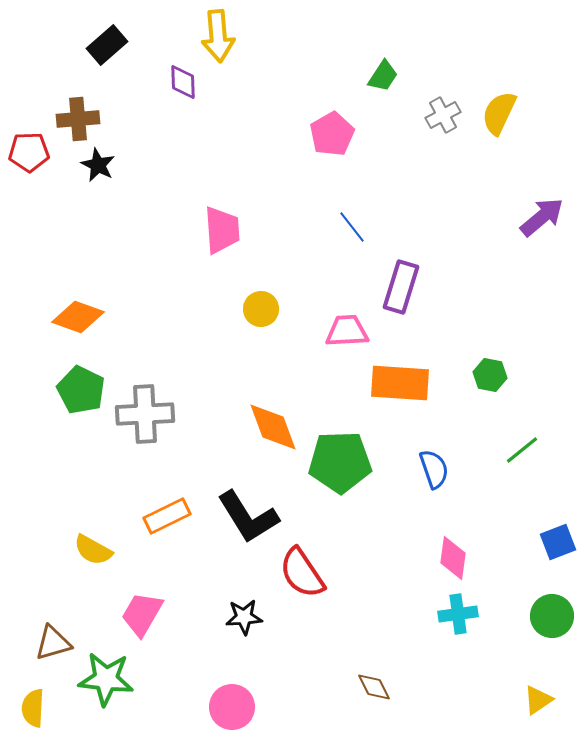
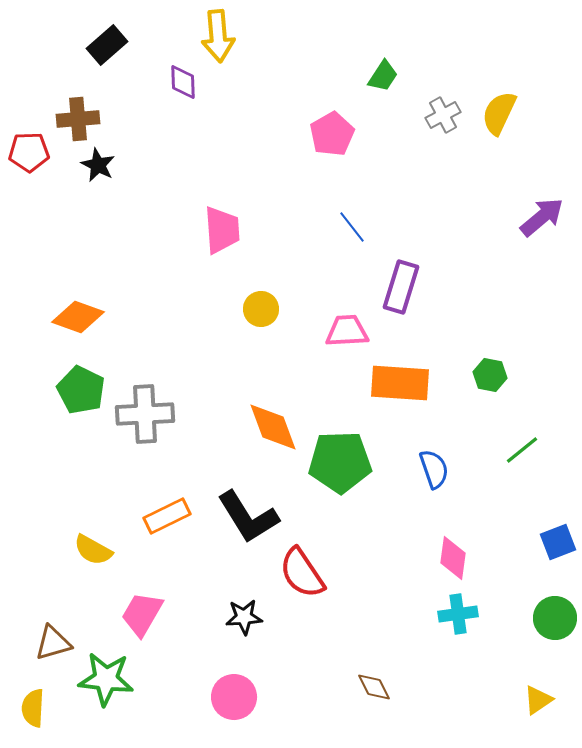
green circle at (552, 616): moved 3 px right, 2 px down
pink circle at (232, 707): moved 2 px right, 10 px up
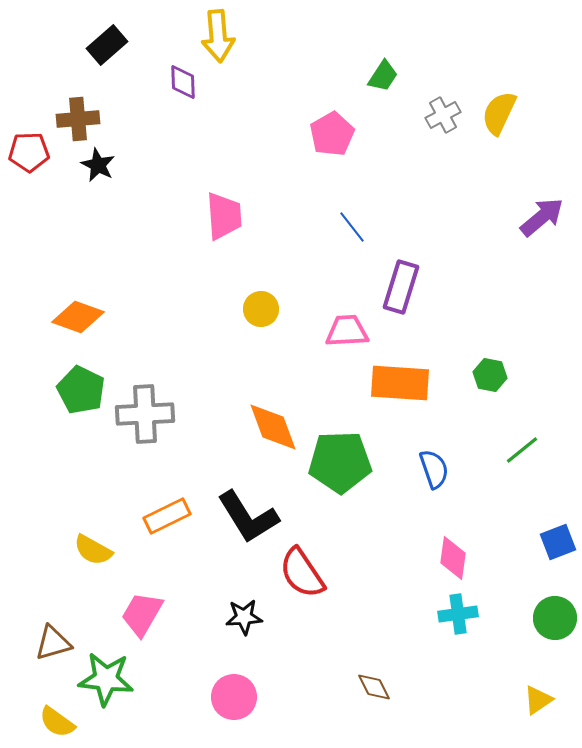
pink trapezoid at (222, 230): moved 2 px right, 14 px up
yellow semicircle at (33, 708): moved 24 px right, 14 px down; rotated 57 degrees counterclockwise
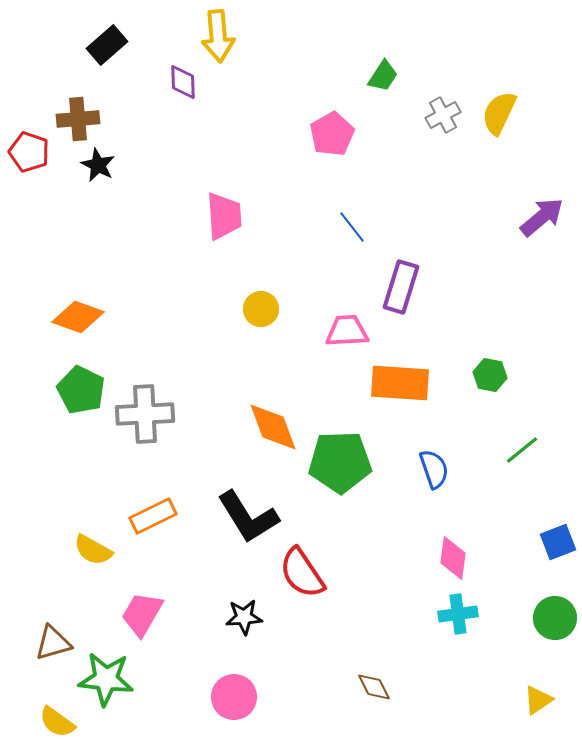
red pentagon at (29, 152): rotated 21 degrees clockwise
orange rectangle at (167, 516): moved 14 px left
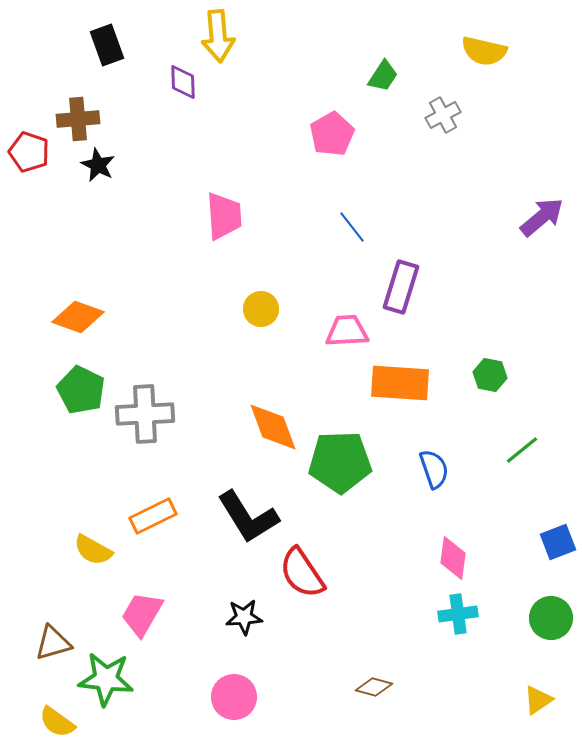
black rectangle at (107, 45): rotated 69 degrees counterclockwise
yellow semicircle at (499, 113): moved 15 px left, 62 px up; rotated 102 degrees counterclockwise
green circle at (555, 618): moved 4 px left
brown diamond at (374, 687): rotated 48 degrees counterclockwise
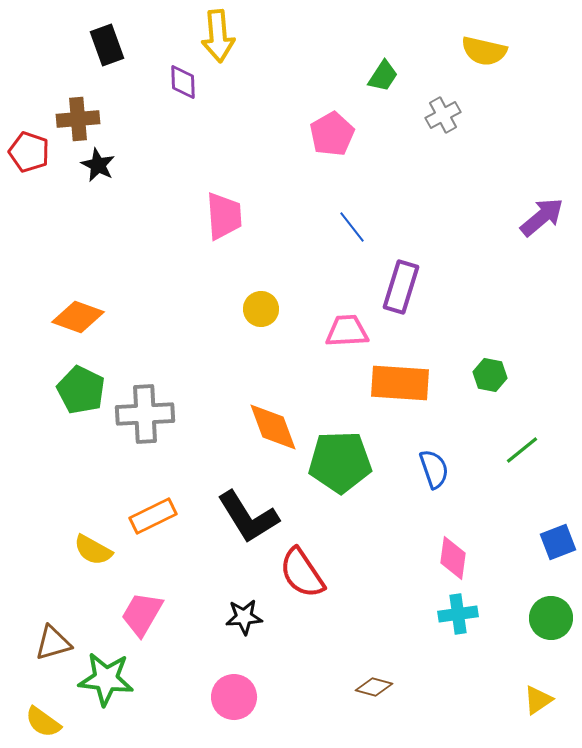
yellow semicircle at (57, 722): moved 14 px left
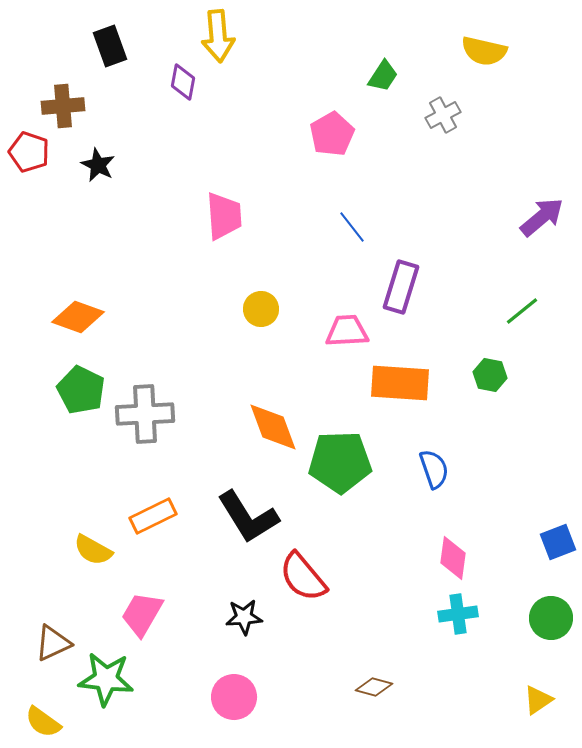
black rectangle at (107, 45): moved 3 px right, 1 px down
purple diamond at (183, 82): rotated 12 degrees clockwise
brown cross at (78, 119): moved 15 px left, 13 px up
green line at (522, 450): moved 139 px up
red semicircle at (302, 573): moved 1 px right, 4 px down; rotated 6 degrees counterclockwise
brown triangle at (53, 643): rotated 9 degrees counterclockwise
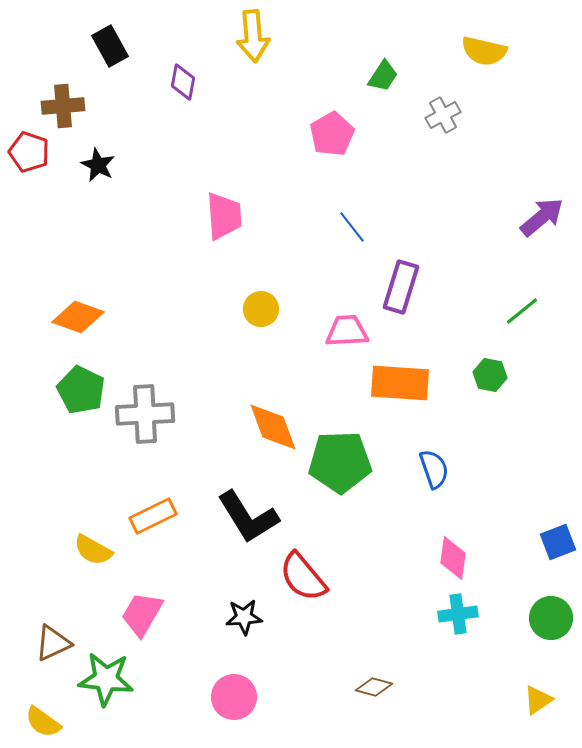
yellow arrow at (218, 36): moved 35 px right
black rectangle at (110, 46): rotated 9 degrees counterclockwise
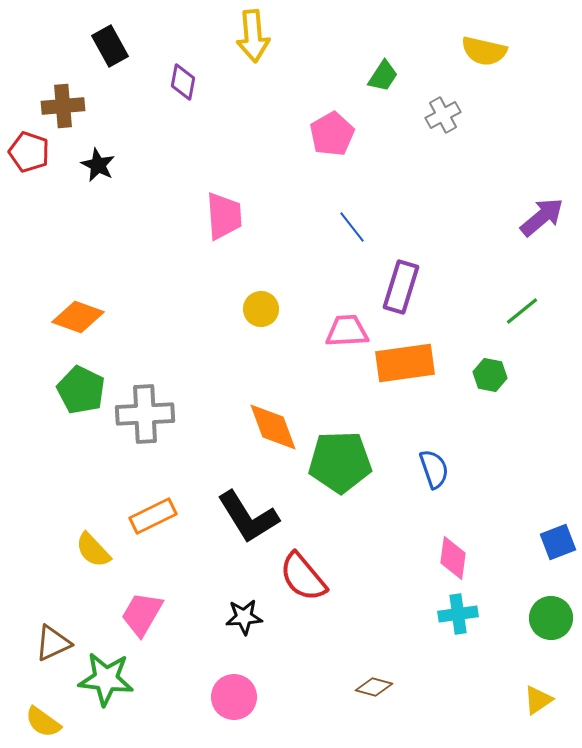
orange rectangle at (400, 383): moved 5 px right, 20 px up; rotated 12 degrees counterclockwise
yellow semicircle at (93, 550): rotated 18 degrees clockwise
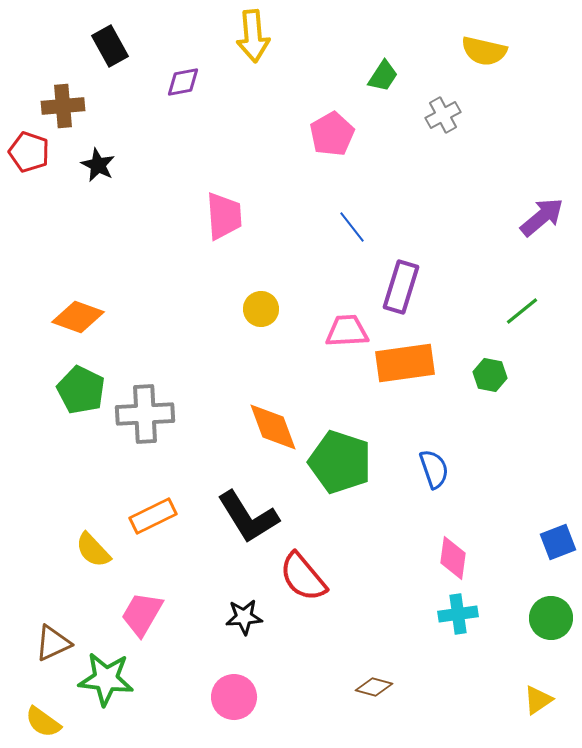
purple diamond at (183, 82): rotated 69 degrees clockwise
green pentagon at (340, 462): rotated 20 degrees clockwise
